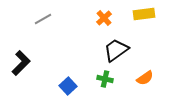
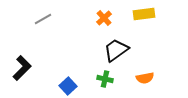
black L-shape: moved 1 px right, 5 px down
orange semicircle: rotated 24 degrees clockwise
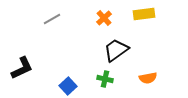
gray line: moved 9 px right
black L-shape: rotated 20 degrees clockwise
orange semicircle: moved 3 px right
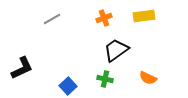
yellow rectangle: moved 2 px down
orange cross: rotated 21 degrees clockwise
orange semicircle: rotated 36 degrees clockwise
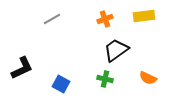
orange cross: moved 1 px right, 1 px down
blue square: moved 7 px left, 2 px up; rotated 18 degrees counterclockwise
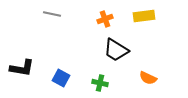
gray line: moved 5 px up; rotated 42 degrees clockwise
black trapezoid: rotated 112 degrees counterclockwise
black L-shape: rotated 35 degrees clockwise
green cross: moved 5 px left, 4 px down
blue square: moved 6 px up
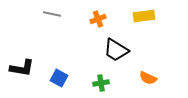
orange cross: moved 7 px left
blue square: moved 2 px left
green cross: moved 1 px right; rotated 21 degrees counterclockwise
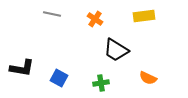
orange cross: moved 3 px left; rotated 35 degrees counterclockwise
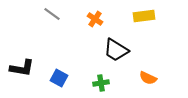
gray line: rotated 24 degrees clockwise
